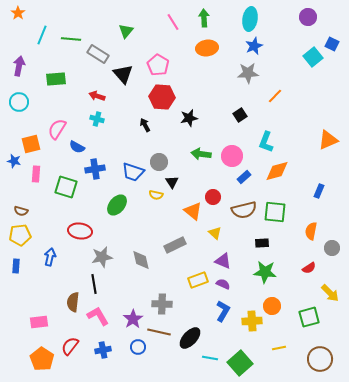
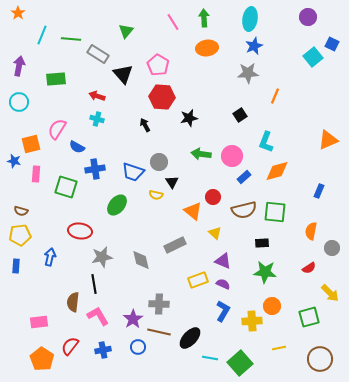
orange line at (275, 96): rotated 21 degrees counterclockwise
gray cross at (162, 304): moved 3 px left
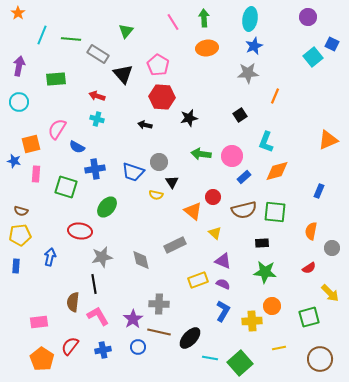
black arrow at (145, 125): rotated 48 degrees counterclockwise
green ellipse at (117, 205): moved 10 px left, 2 px down
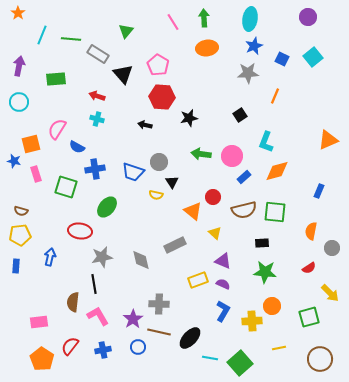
blue square at (332, 44): moved 50 px left, 15 px down
pink rectangle at (36, 174): rotated 21 degrees counterclockwise
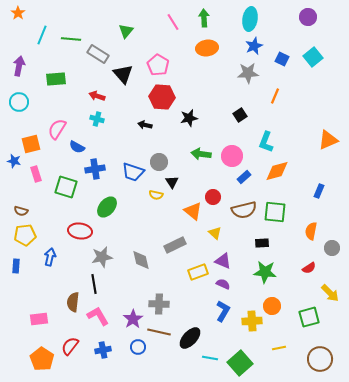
yellow pentagon at (20, 235): moved 5 px right
yellow rectangle at (198, 280): moved 8 px up
pink rectangle at (39, 322): moved 3 px up
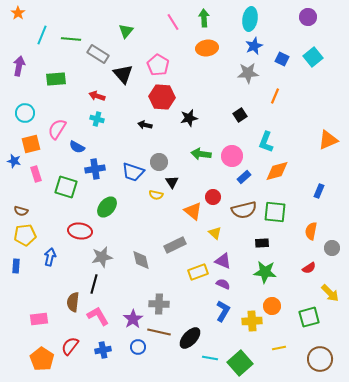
cyan circle at (19, 102): moved 6 px right, 11 px down
black line at (94, 284): rotated 24 degrees clockwise
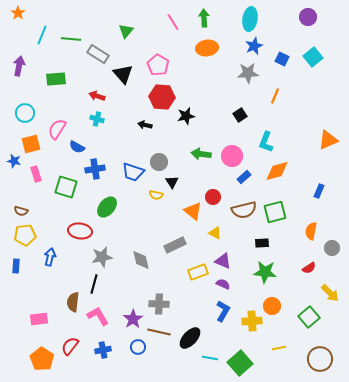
black star at (189, 118): moved 3 px left, 2 px up
green square at (275, 212): rotated 20 degrees counterclockwise
yellow triangle at (215, 233): rotated 16 degrees counterclockwise
green square at (309, 317): rotated 25 degrees counterclockwise
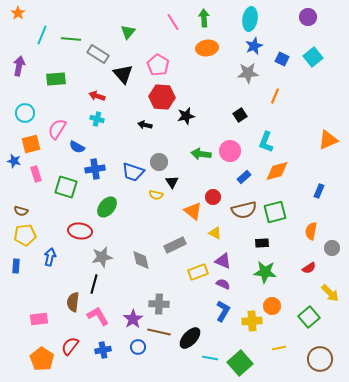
green triangle at (126, 31): moved 2 px right, 1 px down
pink circle at (232, 156): moved 2 px left, 5 px up
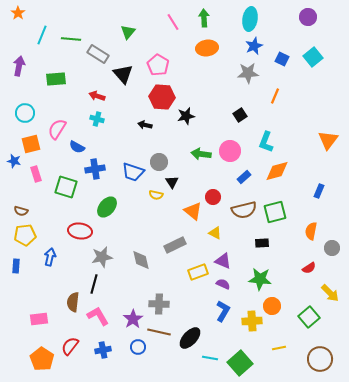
orange triangle at (328, 140): rotated 30 degrees counterclockwise
green star at (265, 272): moved 5 px left, 7 px down
